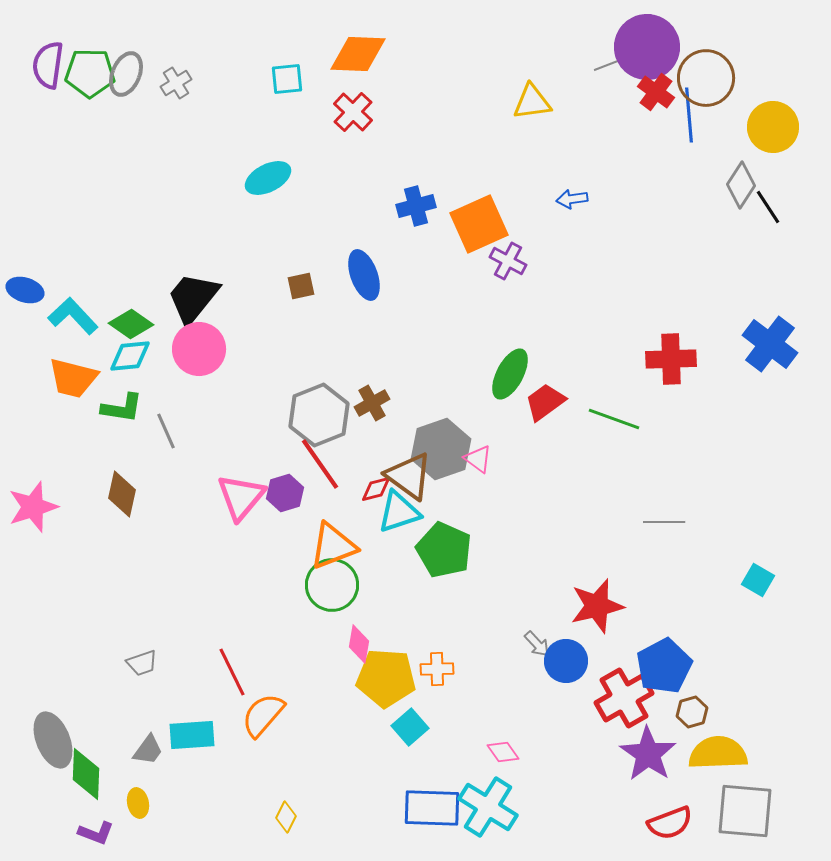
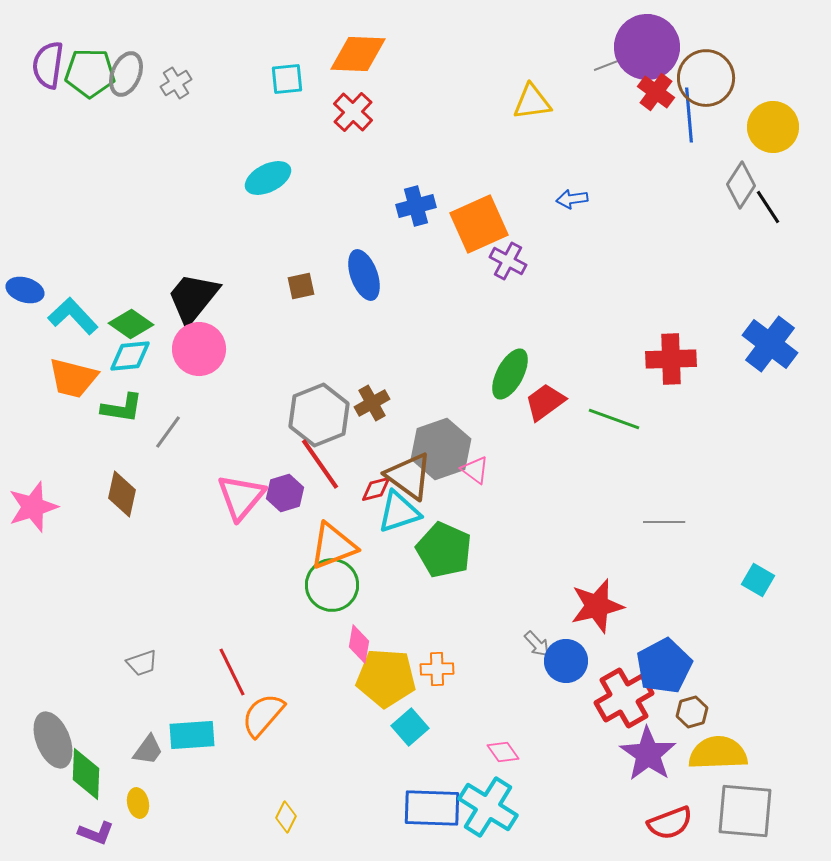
gray line at (166, 431): moved 2 px right, 1 px down; rotated 60 degrees clockwise
pink triangle at (478, 459): moved 3 px left, 11 px down
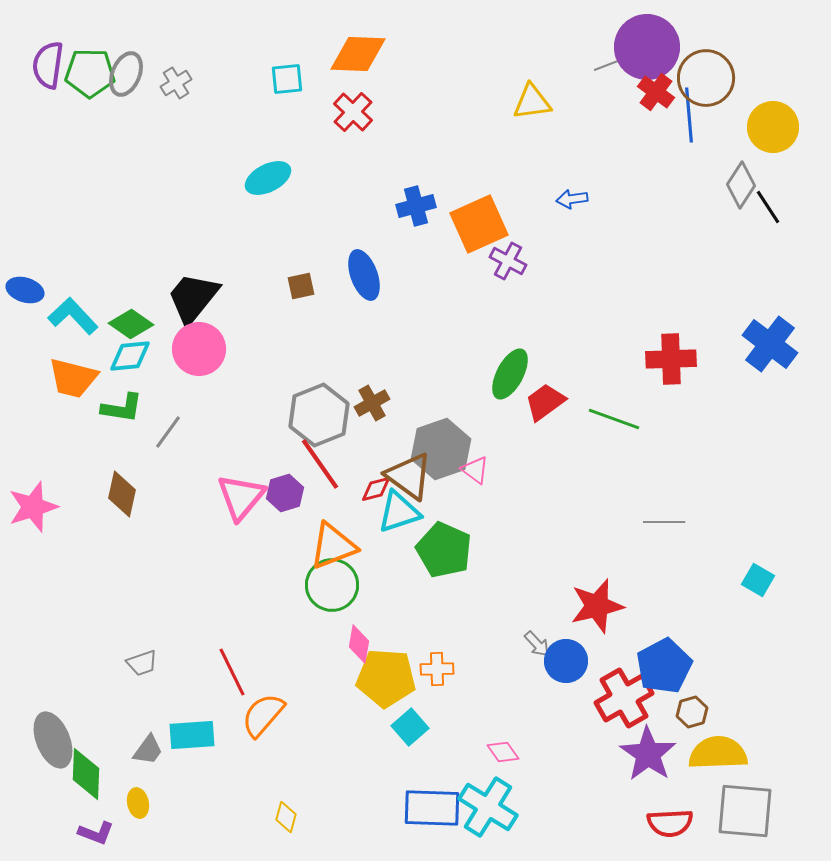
yellow diamond at (286, 817): rotated 12 degrees counterclockwise
red semicircle at (670, 823): rotated 18 degrees clockwise
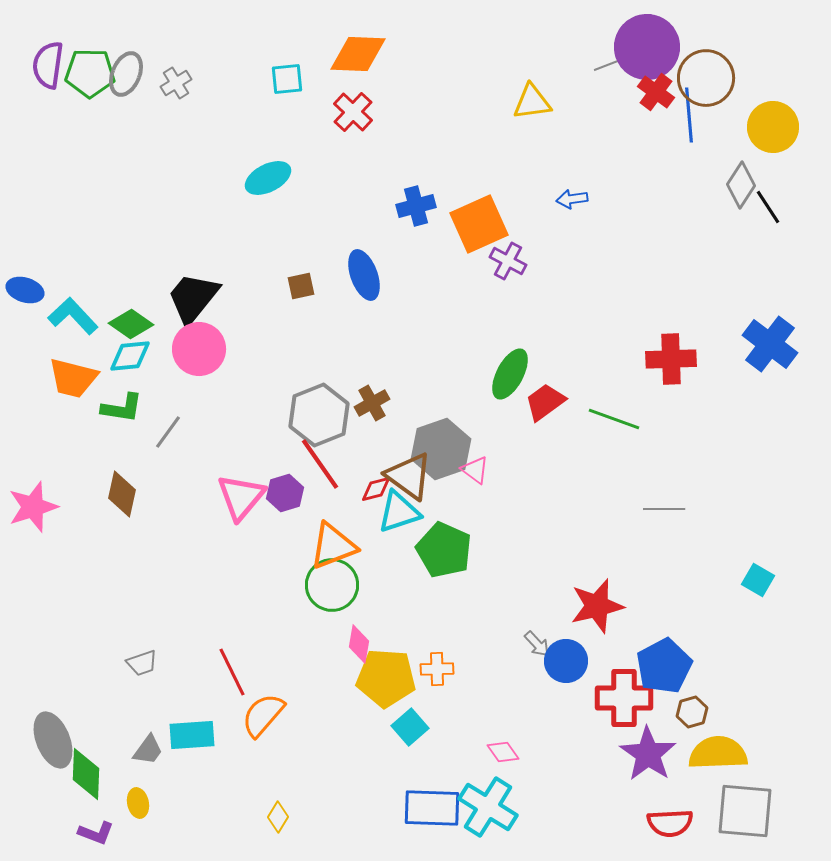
gray line at (664, 522): moved 13 px up
red cross at (624, 698): rotated 30 degrees clockwise
yellow diamond at (286, 817): moved 8 px left; rotated 16 degrees clockwise
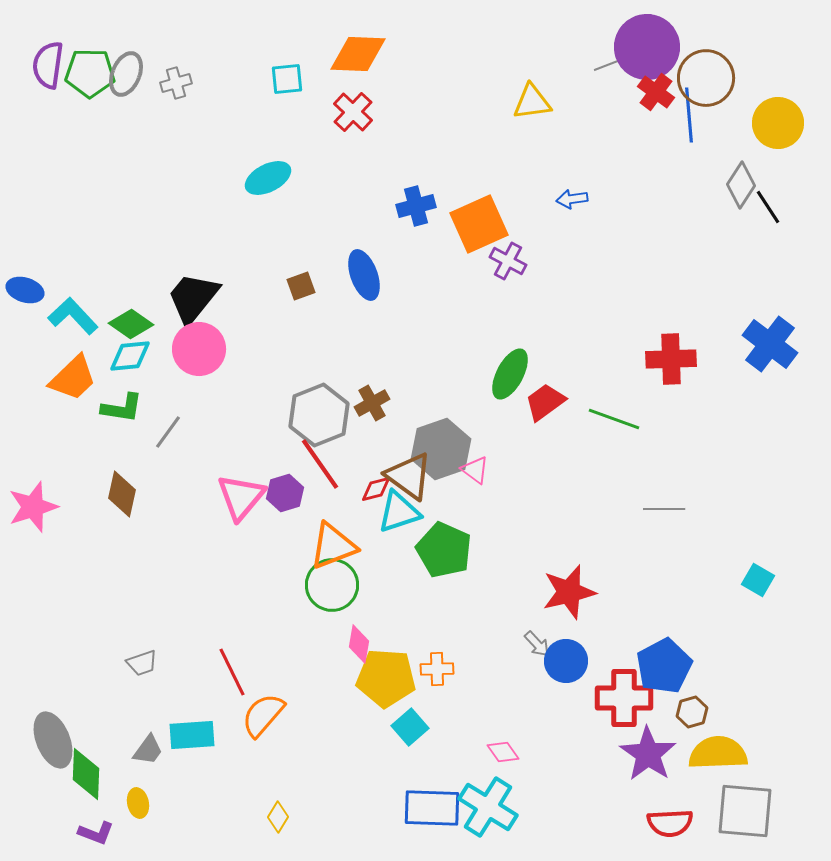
gray cross at (176, 83): rotated 16 degrees clockwise
yellow circle at (773, 127): moved 5 px right, 4 px up
brown square at (301, 286): rotated 8 degrees counterclockwise
orange trapezoid at (73, 378): rotated 58 degrees counterclockwise
red star at (597, 606): moved 28 px left, 14 px up
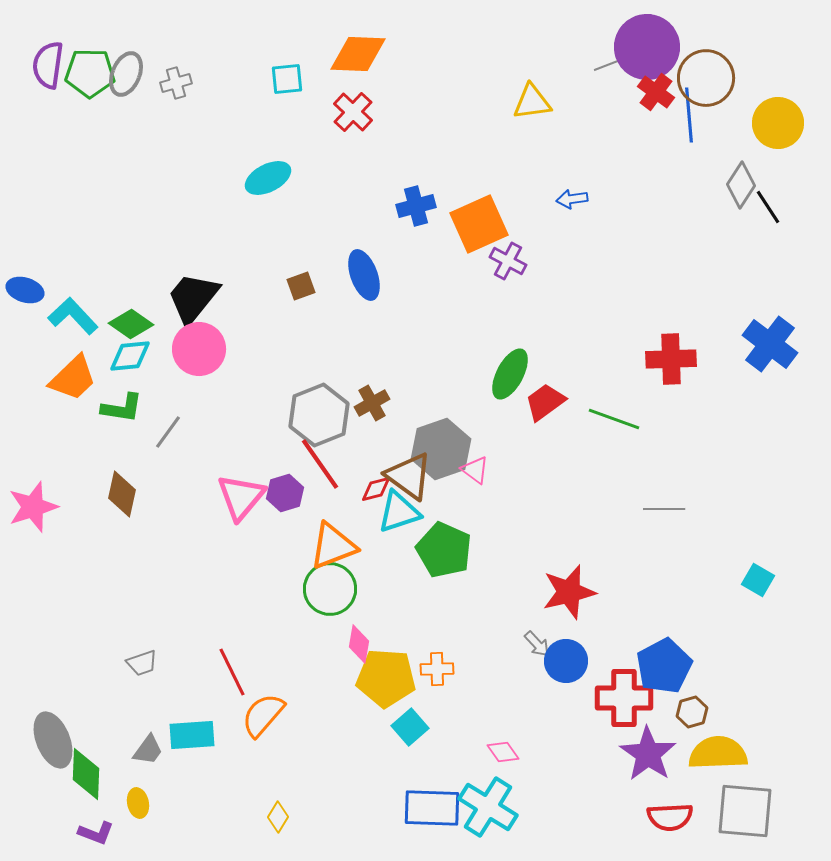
green circle at (332, 585): moved 2 px left, 4 px down
red semicircle at (670, 823): moved 6 px up
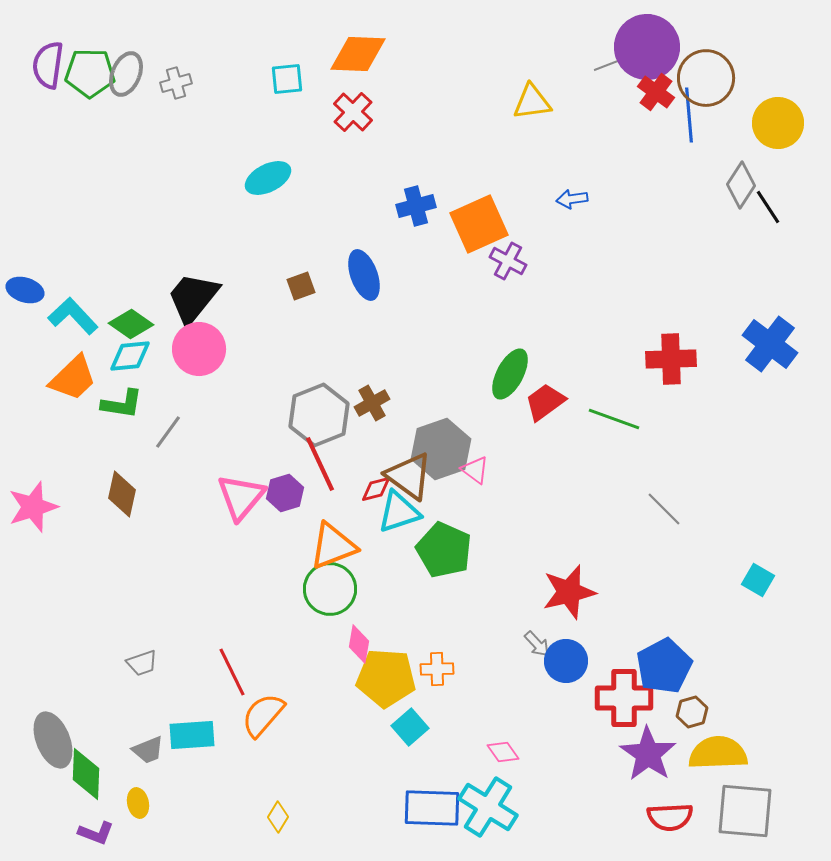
green L-shape at (122, 408): moved 4 px up
red line at (320, 464): rotated 10 degrees clockwise
gray line at (664, 509): rotated 45 degrees clockwise
gray trapezoid at (148, 750): rotated 32 degrees clockwise
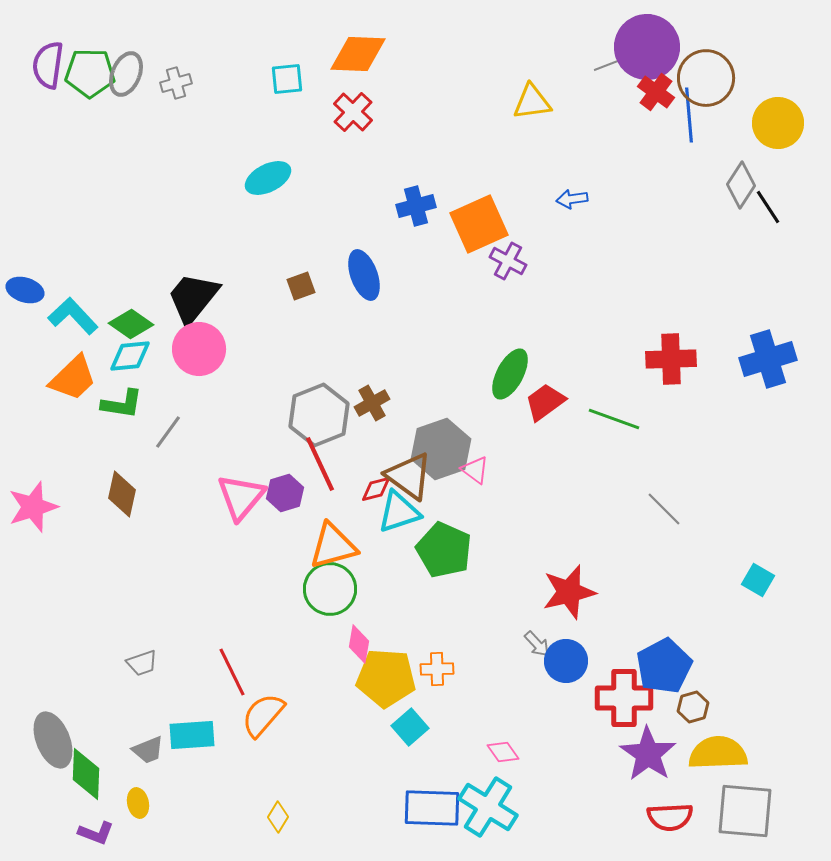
blue cross at (770, 344): moved 2 px left, 15 px down; rotated 36 degrees clockwise
orange triangle at (333, 546): rotated 6 degrees clockwise
brown hexagon at (692, 712): moved 1 px right, 5 px up
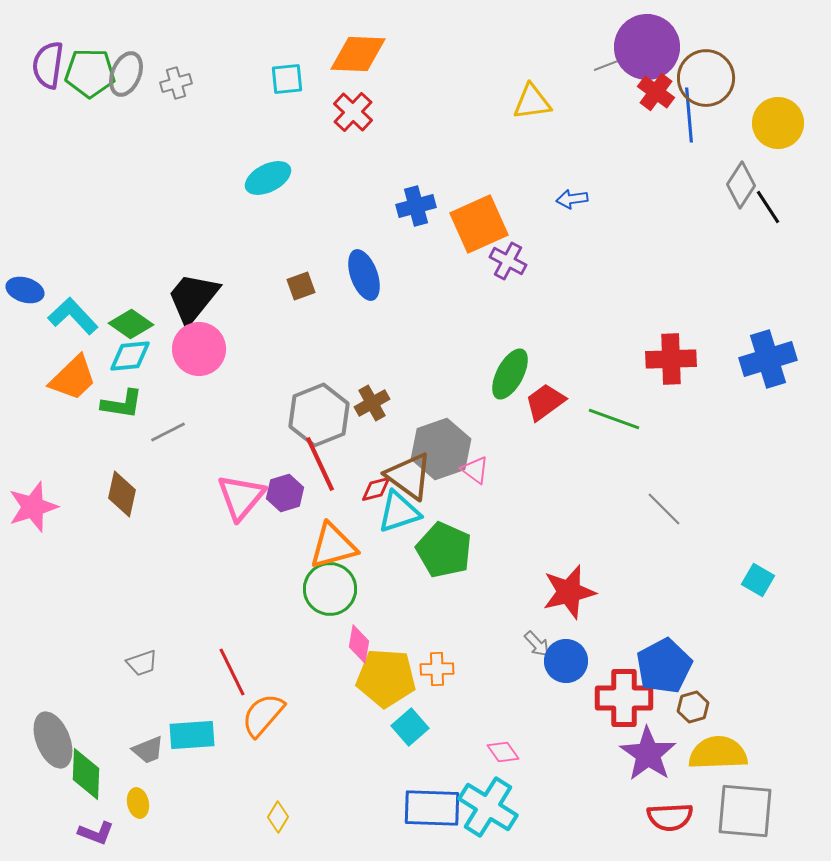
gray line at (168, 432): rotated 27 degrees clockwise
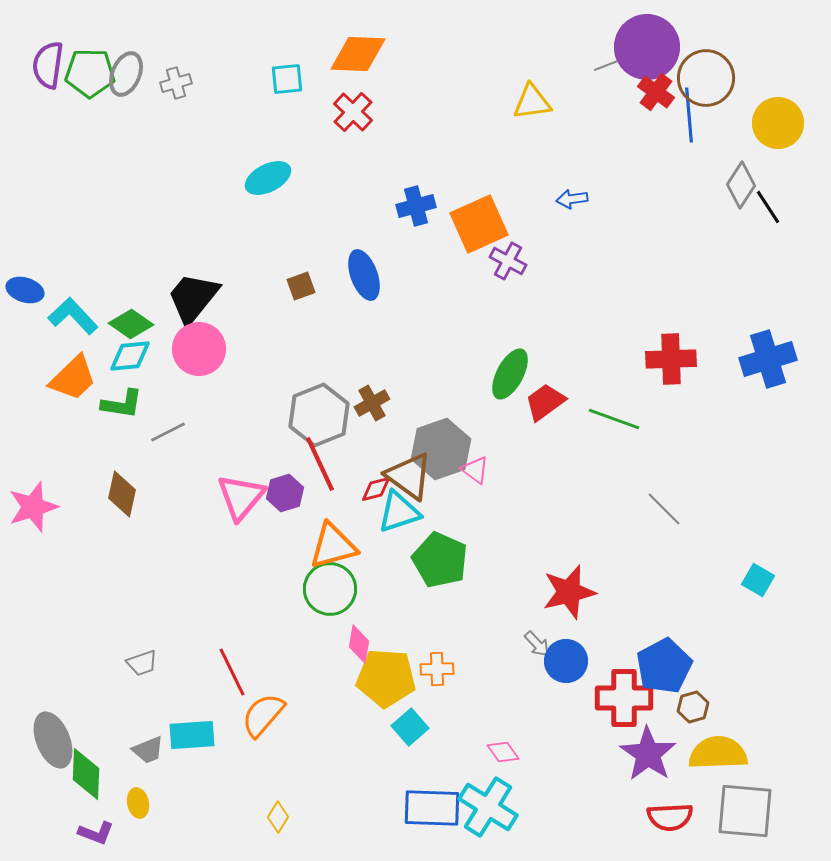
green pentagon at (444, 550): moved 4 px left, 10 px down
